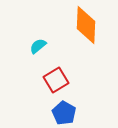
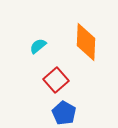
orange diamond: moved 17 px down
red square: rotated 10 degrees counterclockwise
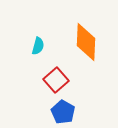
cyan semicircle: rotated 144 degrees clockwise
blue pentagon: moved 1 px left, 1 px up
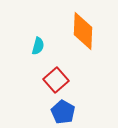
orange diamond: moved 3 px left, 11 px up
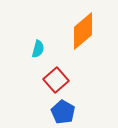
orange diamond: rotated 48 degrees clockwise
cyan semicircle: moved 3 px down
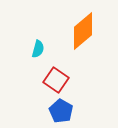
red square: rotated 15 degrees counterclockwise
blue pentagon: moved 2 px left, 1 px up
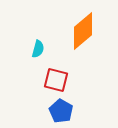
red square: rotated 20 degrees counterclockwise
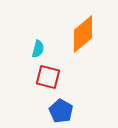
orange diamond: moved 3 px down
red square: moved 8 px left, 3 px up
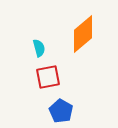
cyan semicircle: moved 1 px right, 1 px up; rotated 30 degrees counterclockwise
red square: rotated 25 degrees counterclockwise
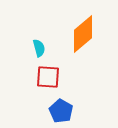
red square: rotated 15 degrees clockwise
